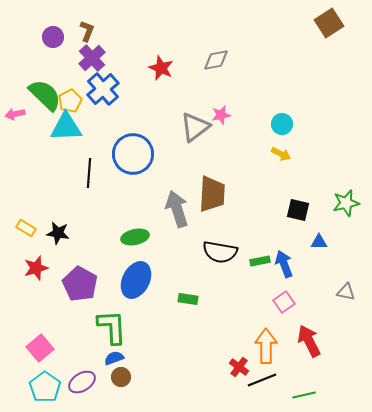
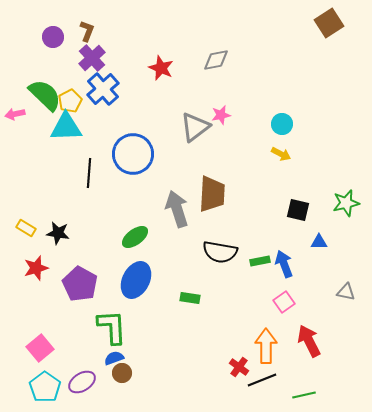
green ellipse at (135, 237): rotated 24 degrees counterclockwise
green rectangle at (188, 299): moved 2 px right, 1 px up
brown circle at (121, 377): moved 1 px right, 4 px up
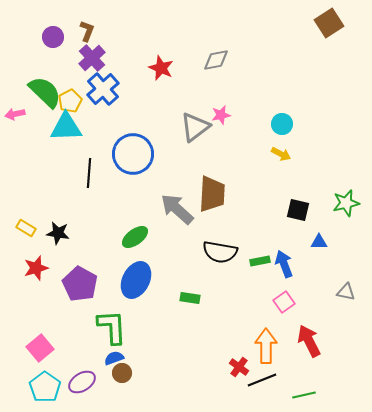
green semicircle at (45, 95): moved 3 px up
gray arrow at (177, 209): rotated 30 degrees counterclockwise
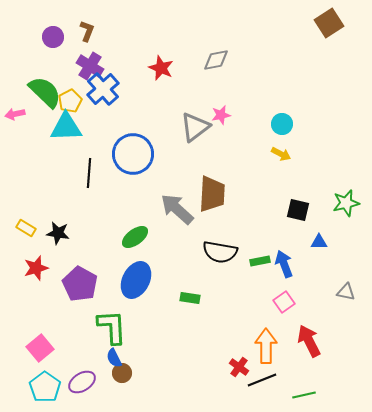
purple cross at (92, 58): moved 2 px left, 8 px down; rotated 16 degrees counterclockwise
blue semicircle at (114, 358): rotated 96 degrees counterclockwise
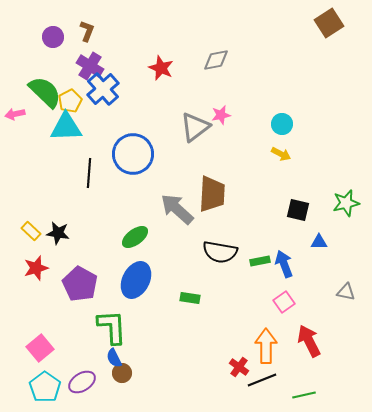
yellow rectangle at (26, 228): moved 5 px right, 3 px down; rotated 12 degrees clockwise
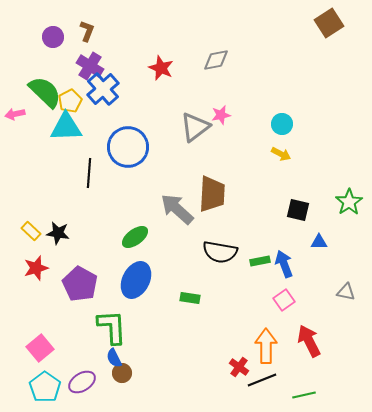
blue circle at (133, 154): moved 5 px left, 7 px up
green star at (346, 203): moved 3 px right, 1 px up; rotated 20 degrees counterclockwise
pink square at (284, 302): moved 2 px up
